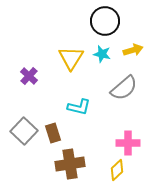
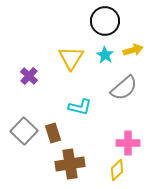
cyan star: moved 3 px right, 1 px down; rotated 18 degrees clockwise
cyan L-shape: moved 1 px right
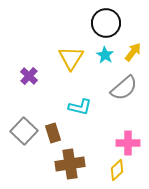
black circle: moved 1 px right, 2 px down
yellow arrow: moved 2 px down; rotated 36 degrees counterclockwise
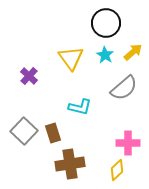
yellow arrow: rotated 12 degrees clockwise
yellow triangle: rotated 8 degrees counterclockwise
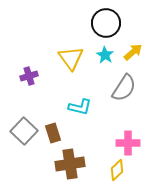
purple cross: rotated 30 degrees clockwise
gray semicircle: rotated 16 degrees counterclockwise
